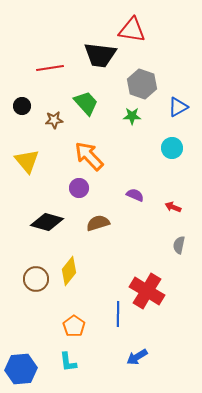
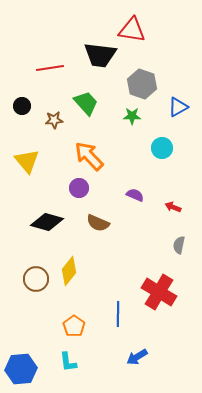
cyan circle: moved 10 px left
brown semicircle: rotated 140 degrees counterclockwise
red cross: moved 12 px right, 1 px down
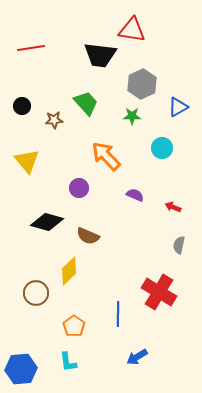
red line: moved 19 px left, 20 px up
gray hexagon: rotated 16 degrees clockwise
orange arrow: moved 17 px right
brown semicircle: moved 10 px left, 13 px down
yellow diamond: rotated 8 degrees clockwise
brown circle: moved 14 px down
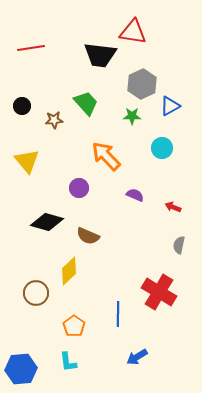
red triangle: moved 1 px right, 2 px down
blue triangle: moved 8 px left, 1 px up
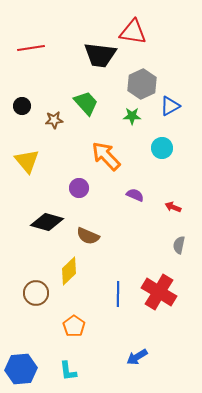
blue line: moved 20 px up
cyan L-shape: moved 9 px down
